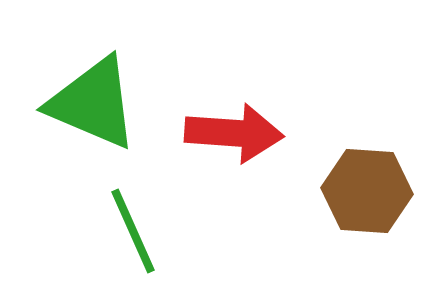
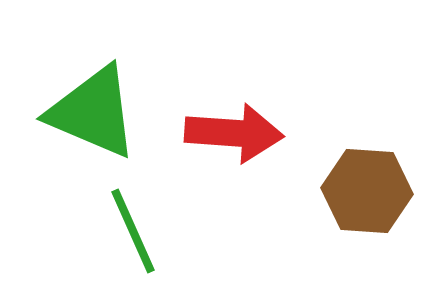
green triangle: moved 9 px down
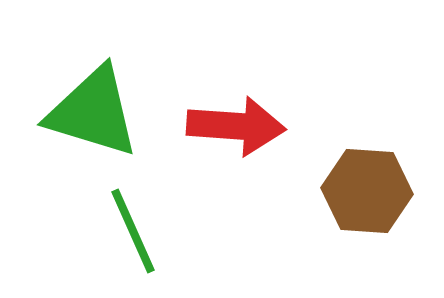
green triangle: rotated 6 degrees counterclockwise
red arrow: moved 2 px right, 7 px up
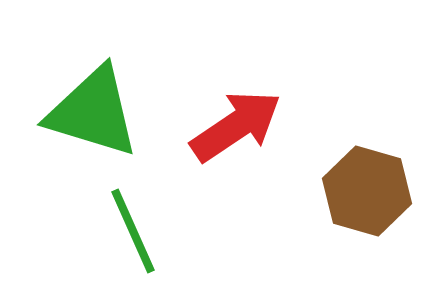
red arrow: rotated 38 degrees counterclockwise
brown hexagon: rotated 12 degrees clockwise
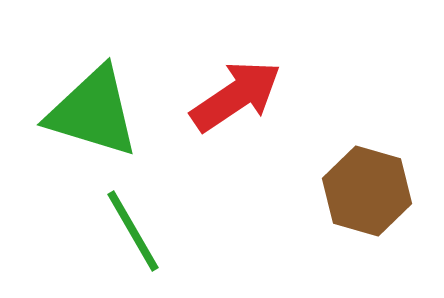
red arrow: moved 30 px up
green line: rotated 6 degrees counterclockwise
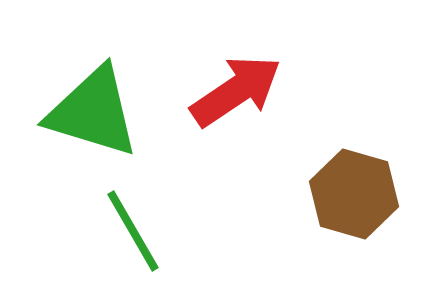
red arrow: moved 5 px up
brown hexagon: moved 13 px left, 3 px down
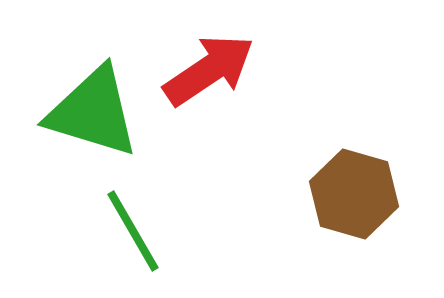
red arrow: moved 27 px left, 21 px up
